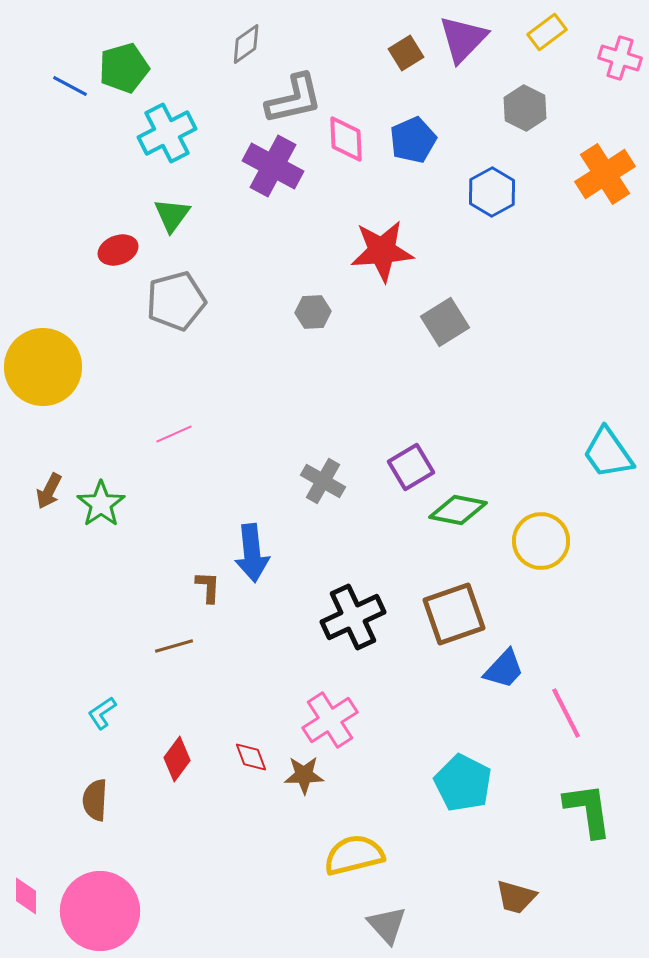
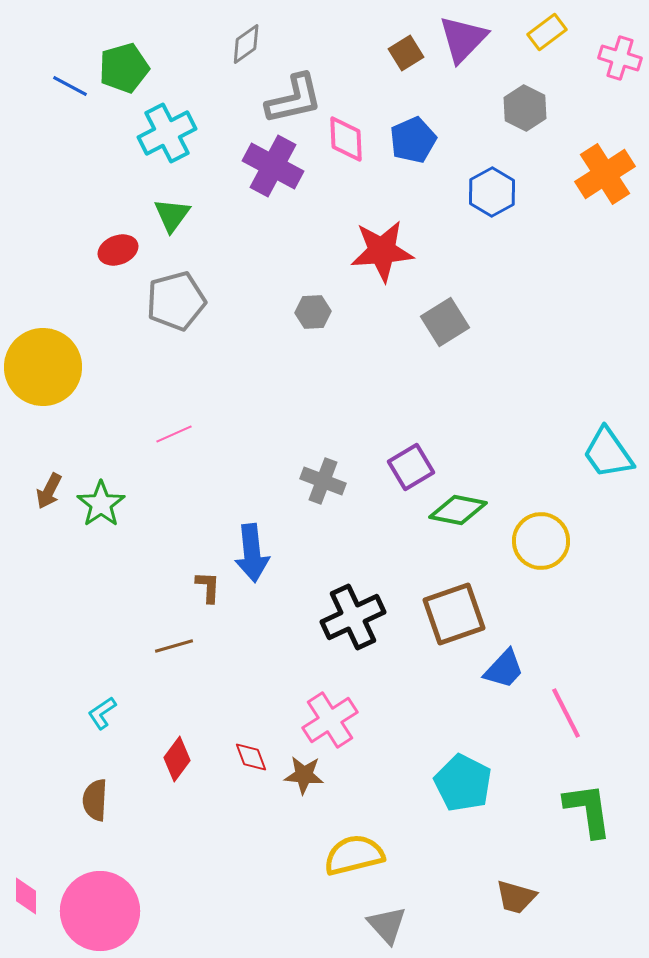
gray cross at (323, 481): rotated 9 degrees counterclockwise
brown star at (304, 775): rotated 6 degrees clockwise
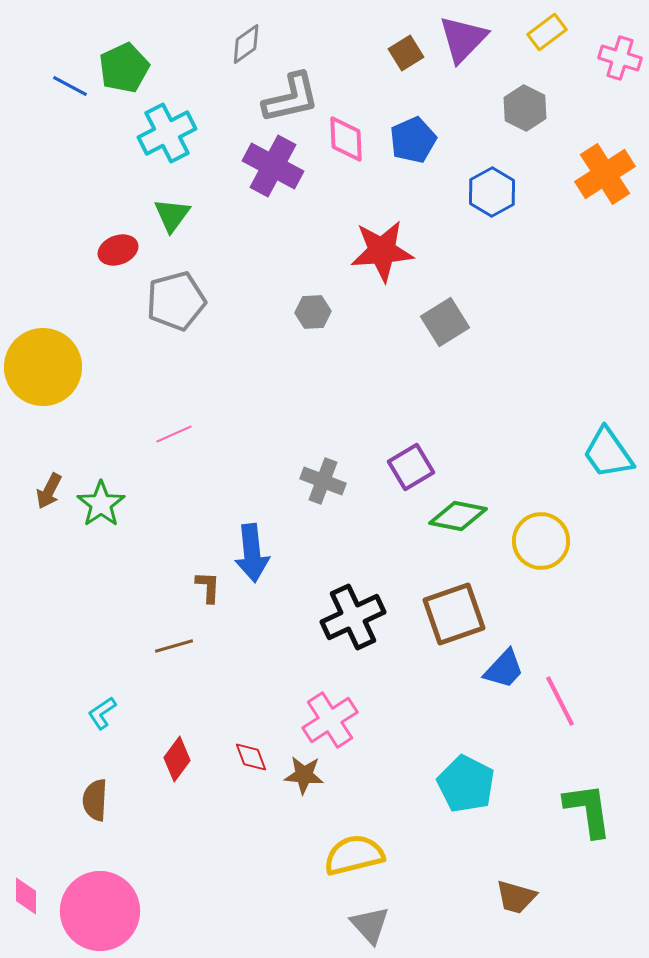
green pentagon at (124, 68): rotated 9 degrees counterclockwise
gray L-shape at (294, 99): moved 3 px left, 1 px up
green diamond at (458, 510): moved 6 px down
pink line at (566, 713): moved 6 px left, 12 px up
cyan pentagon at (463, 783): moved 3 px right, 1 px down
gray triangle at (387, 925): moved 17 px left
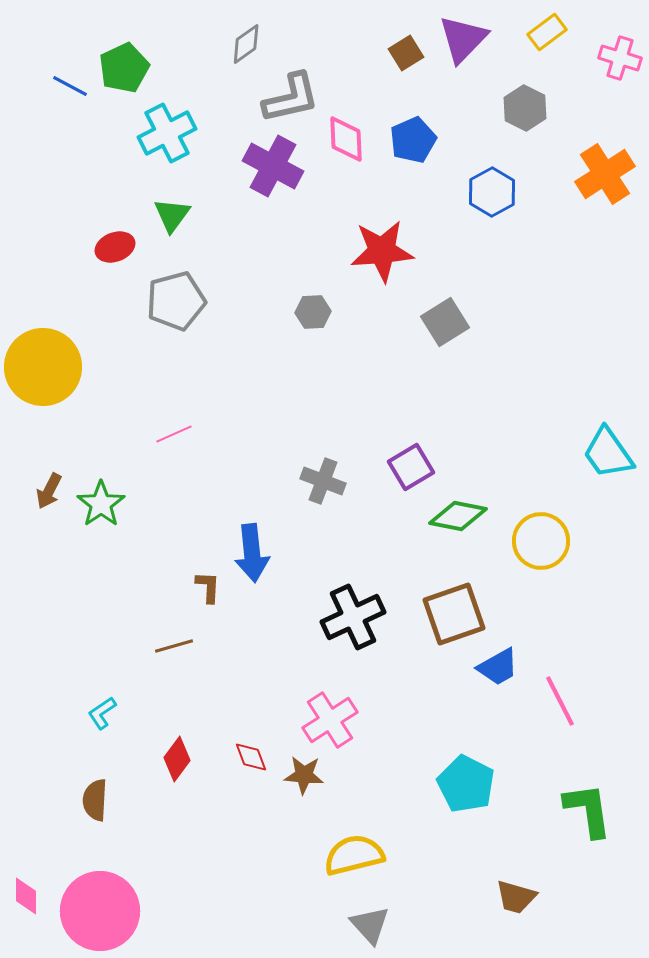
red ellipse at (118, 250): moved 3 px left, 3 px up
blue trapezoid at (504, 669): moved 6 px left, 2 px up; rotated 18 degrees clockwise
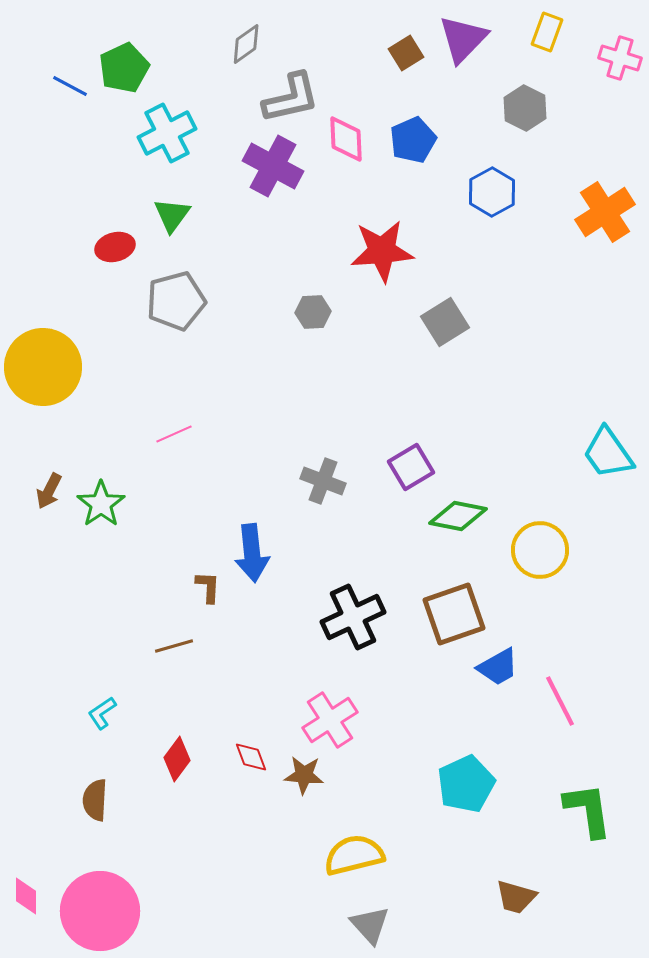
yellow rectangle at (547, 32): rotated 33 degrees counterclockwise
orange cross at (605, 174): moved 38 px down
red ellipse at (115, 247): rotated 6 degrees clockwise
yellow circle at (541, 541): moved 1 px left, 9 px down
cyan pentagon at (466, 784): rotated 20 degrees clockwise
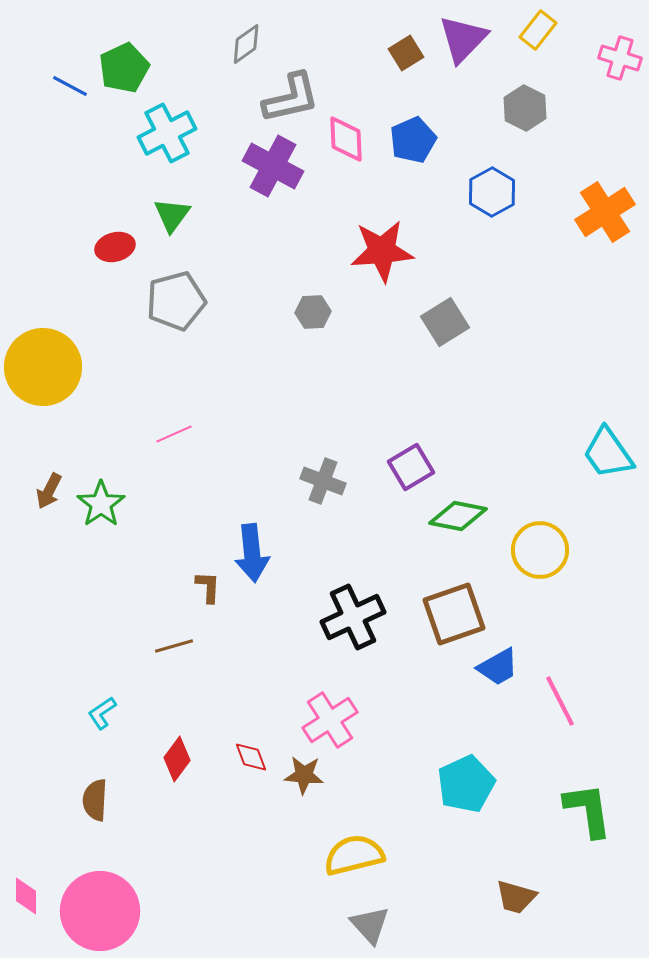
yellow rectangle at (547, 32): moved 9 px left, 2 px up; rotated 18 degrees clockwise
